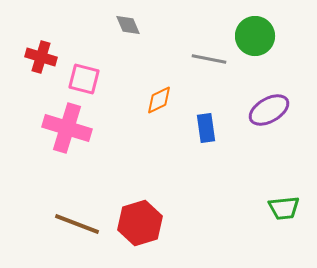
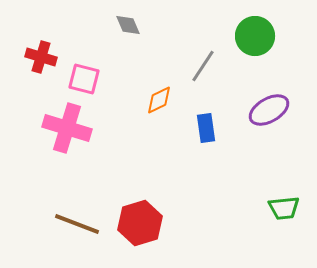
gray line: moved 6 px left, 7 px down; rotated 68 degrees counterclockwise
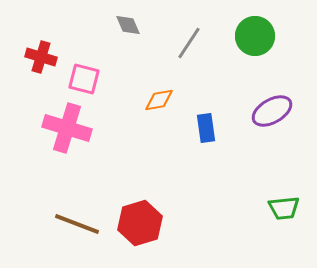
gray line: moved 14 px left, 23 px up
orange diamond: rotated 16 degrees clockwise
purple ellipse: moved 3 px right, 1 px down
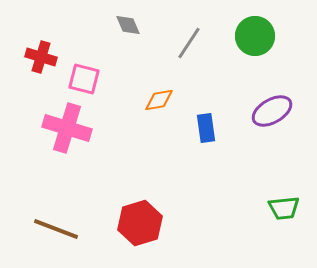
brown line: moved 21 px left, 5 px down
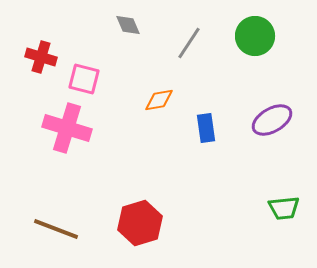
purple ellipse: moved 9 px down
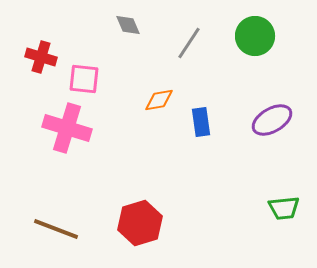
pink square: rotated 8 degrees counterclockwise
blue rectangle: moved 5 px left, 6 px up
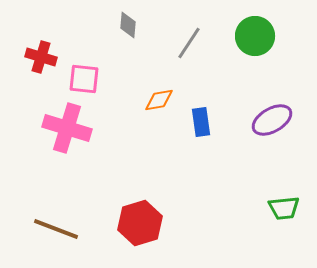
gray diamond: rotated 28 degrees clockwise
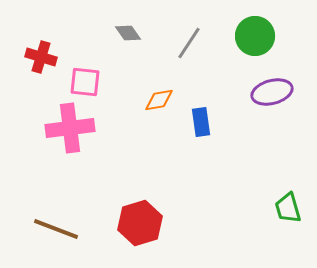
gray diamond: moved 8 px down; rotated 40 degrees counterclockwise
pink square: moved 1 px right, 3 px down
purple ellipse: moved 28 px up; rotated 15 degrees clockwise
pink cross: moved 3 px right; rotated 24 degrees counterclockwise
green trapezoid: moved 4 px right; rotated 80 degrees clockwise
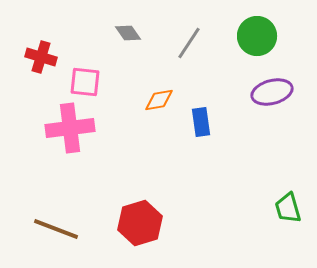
green circle: moved 2 px right
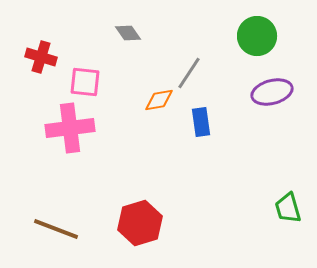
gray line: moved 30 px down
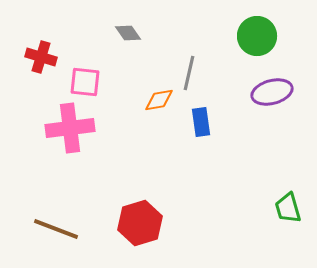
gray line: rotated 20 degrees counterclockwise
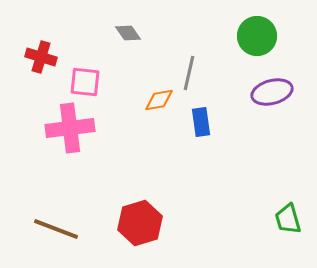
green trapezoid: moved 11 px down
